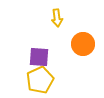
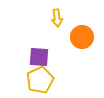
orange circle: moved 1 px left, 7 px up
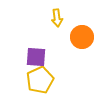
purple square: moved 3 px left
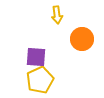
yellow arrow: moved 3 px up
orange circle: moved 2 px down
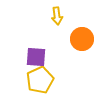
yellow arrow: moved 1 px down
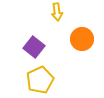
yellow arrow: moved 4 px up
purple square: moved 2 px left, 10 px up; rotated 35 degrees clockwise
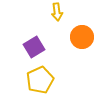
orange circle: moved 2 px up
purple square: rotated 20 degrees clockwise
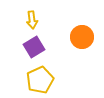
yellow arrow: moved 25 px left, 8 px down
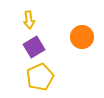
yellow arrow: moved 3 px left
yellow pentagon: moved 3 px up
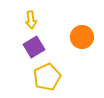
yellow arrow: moved 2 px right
yellow pentagon: moved 7 px right
